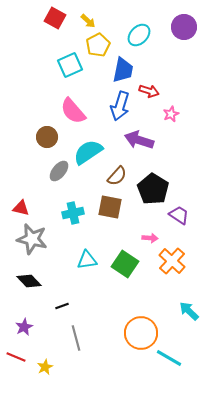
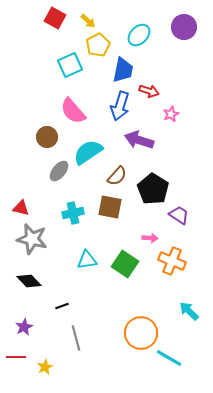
orange cross: rotated 20 degrees counterclockwise
red line: rotated 24 degrees counterclockwise
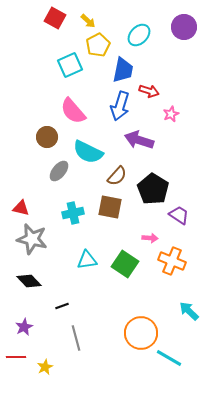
cyan semicircle: rotated 120 degrees counterclockwise
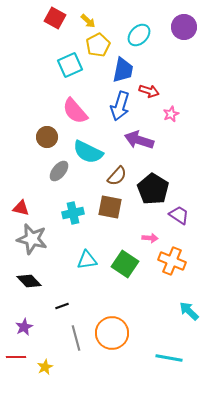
pink semicircle: moved 2 px right
orange circle: moved 29 px left
cyan line: rotated 20 degrees counterclockwise
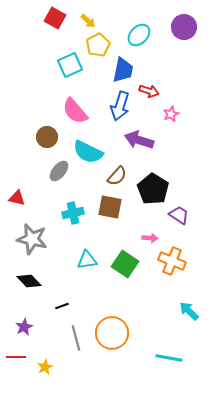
red triangle: moved 4 px left, 10 px up
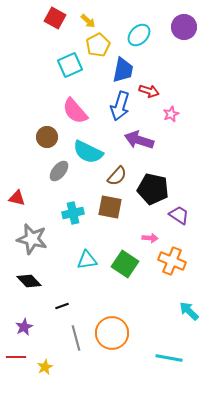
black pentagon: rotated 20 degrees counterclockwise
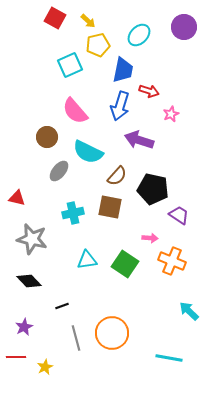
yellow pentagon: rotated 15 degrees clockwise
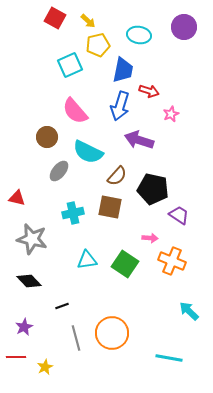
cyan ellipse: rotated 55 degrees clockwise
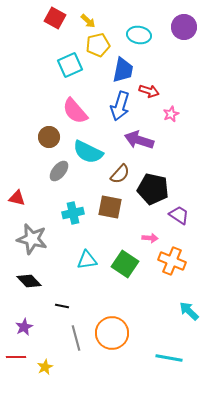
brown circle: moved 2 px right
brown semicircle: moved 3 px right, 2 px up
black line: rotated 32 degrees clockwise
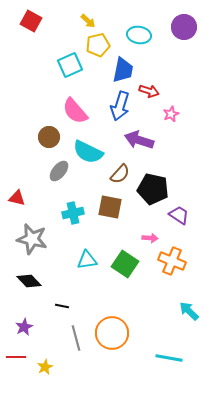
red square: moved 24 px left, 3 px down
